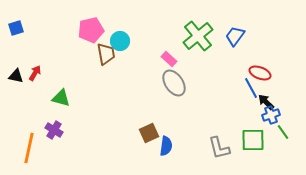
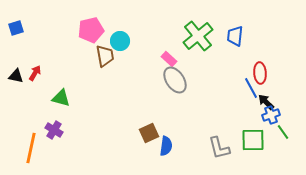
blue trapezoid: rotated 30 degrees counterclockwise
brown trapezoid: moved 1 px left, 2 px down
red ellipse: rotated 65 degrees clockwise
gray ellipse: moved 1 px right, 3 px up
orange line: moved 2 px right
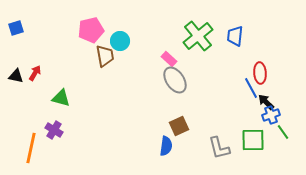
brown square: moved 30 px right, 7 px up
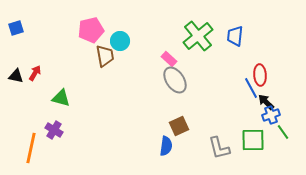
red ellipse: moved 2 px down
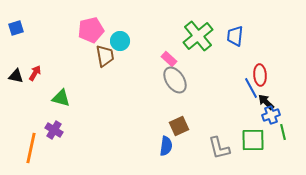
green line: rotated 21 degrees clockwise
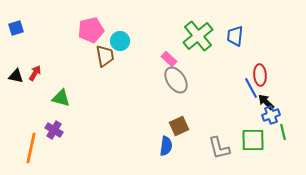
gray ellipse: moved 1 px right
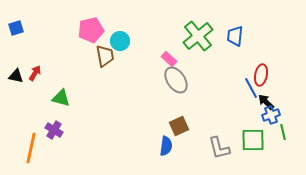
red ellipse: moved 1 px right; rotated 15 degrees clockwise
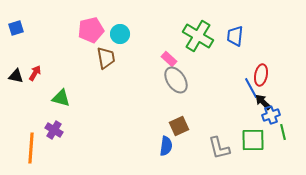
green cross: rotated 20 degrees counterclockwise
cyan circle: moved 7 px up
brown trapezoid: moved 1 px right, 2 px down
black arrow: moved 3 px left
orange line: rotated 8 degrees counterclockwise
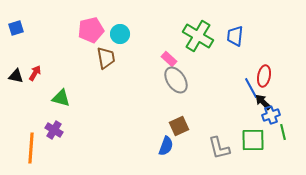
red ellipse: moved 3 px right, 1 px down
blue semicircle: rotated 12 degrees clockwise
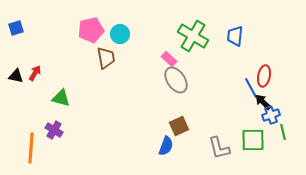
green cross: moved 5 px left
